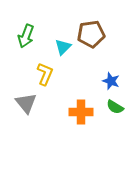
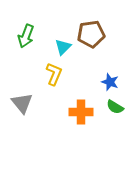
yellow L-shape: moved 9 px right
blue star: moved 1 px left, 1 px down
gray triangle: moved 4 px left
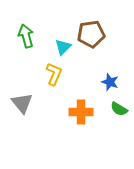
green arrow: rotated 145 degrees clockwise
green semicircle: moved 4 px right, 2 px down
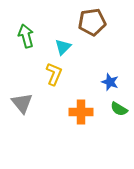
brown pentagon: moved 1 px right, 12 px up
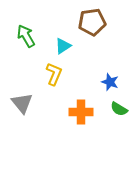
green arrow: rotated 15 degrees counterclockwise
cyan triangle: moved 1 px up; rotated 12 degrees clockwise
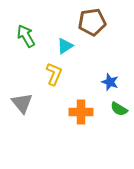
cyan triangle: moved 2 px right
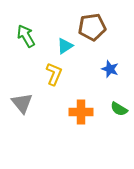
brown pentagon: moved 5 px down
blue star: moved 13 px up
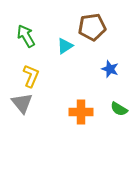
yellow L-shape: moved 23 px left, 2 px down
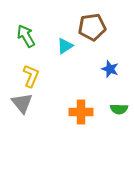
green semicircle: rotated 30 degrees counterclockwise
